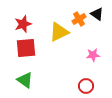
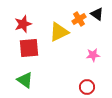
red square: moved 3 px right
red circle: moved 1 px right, 1 px down
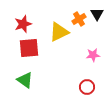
black triangle: rotated 24 degrees clockwise
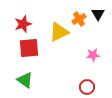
black triangle: moved 1 px right
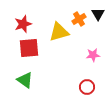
yellow triangle: rotated 10 degrees clockwise
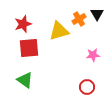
black triangle: moved 1 px left
yellow triangle: moved 1 px up
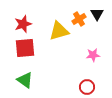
red square: moved 4 px left
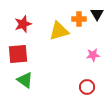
orange cross: rotated 32 degrees clockwise
red square: moved 7 px left, 6 px down
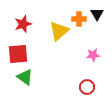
yellow triangle: rotated 25 degrees counterclockwise
green triangle: moved 3 px up
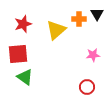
yellow triangle: moved 3 px left, 1 px up
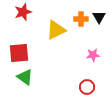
black triangle: moved 2 px right, 3 px down
orange cross: moved 2 px right
red star: moved 12 px up
yellow triangle: rotated 15 degrees clockwise
red square: moved 1 px right, 1 px up
